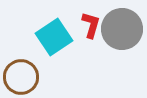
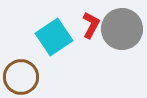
red L-shape: rotated 12 degrees clockwise
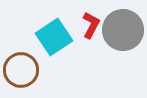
gray circle: moved 1 px right, 1 px down
brown circle: moved 7 px up
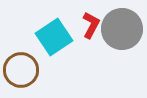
gray circle: moved 1 px left, 1 px up
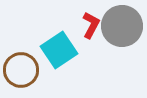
gray circle: moved 3 px up
cyan square: moved 5 px right, 13 px down
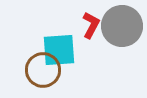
cyan square: rotated 30 degrees clockwise
brown circle: moved 22 px right
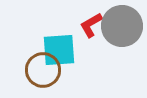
red L-shape: rotated 148 degrees counterclockwise
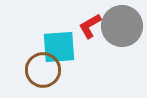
red L-shape: moved 1 px left, 1 px down
cyan square: moved 3 px up
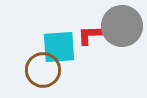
red L-shape: moved 9 px down; rotated 28 degrees clockwise
